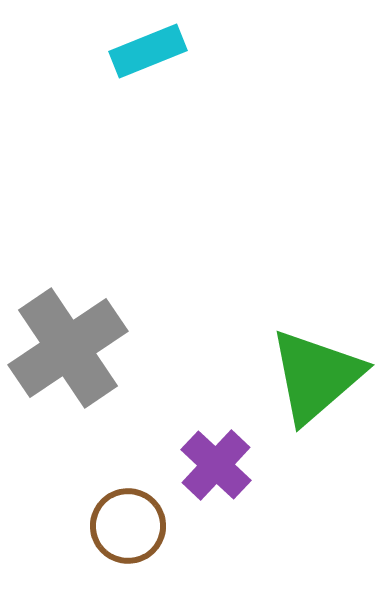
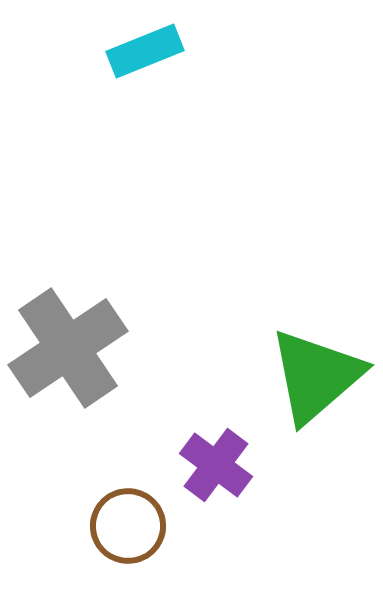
cyan rectangle: moved 3 px left
purple cross: rotated 6 degrees counterclockwise
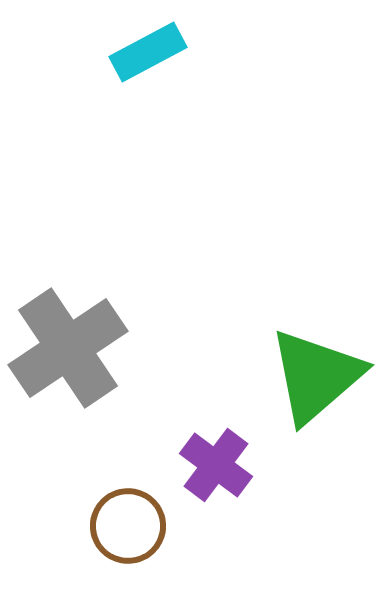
cyan rectangle: moved 3 px right, 1 px down; rotated 6 degrees counterclockwise
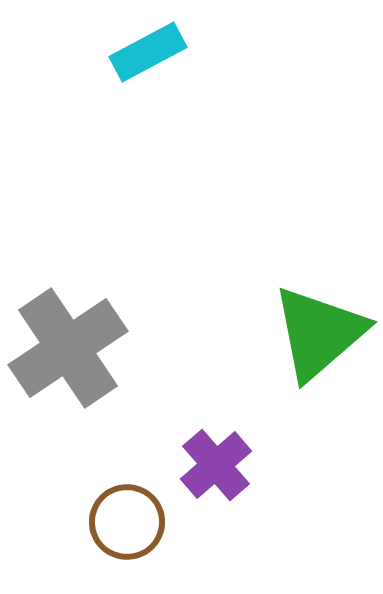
green triangle: moved 3 px right, 43 px up
purple cross: rotated 12 degrees clockwise
brown circle: moved 1 px left, 4 px up
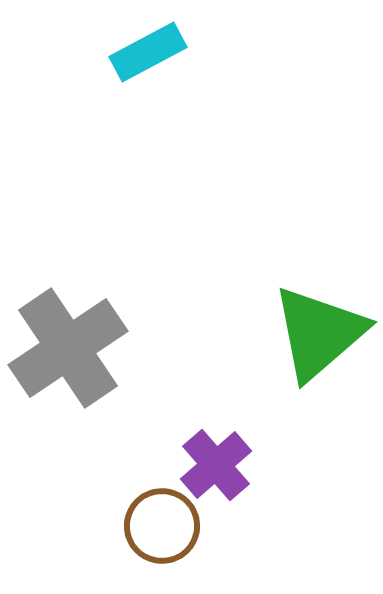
brown circle: moved 35 px right, 4 px down
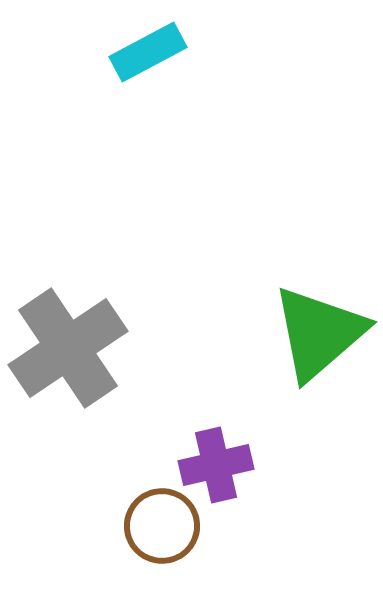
purple cross: rotated 28 degrees clockwise
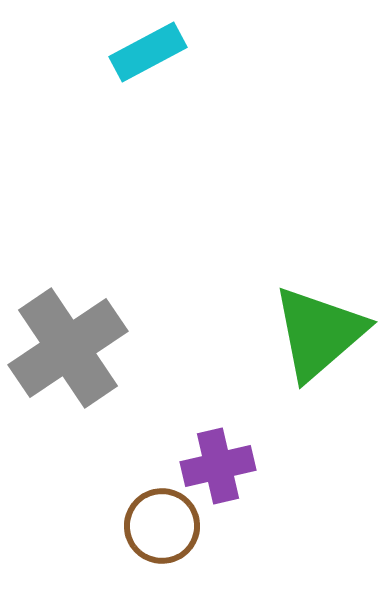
purple cross: moved 2 px right, 1 px down
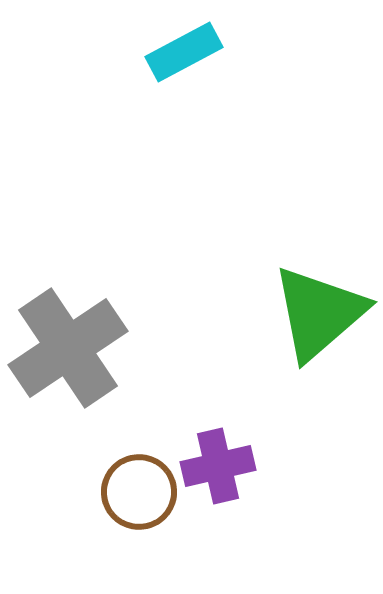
cyan rectangle: moved 36 px right
green triangle: moved 20 px up
brown circle: moved 23 px left, 34 px up
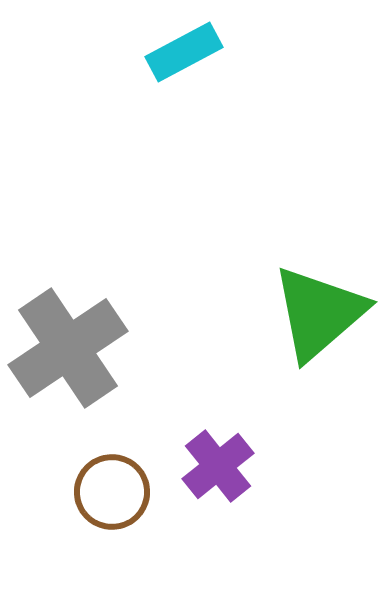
purple cross: rotated 26 degrees counterclockwise
brown circle: moved 27 px left
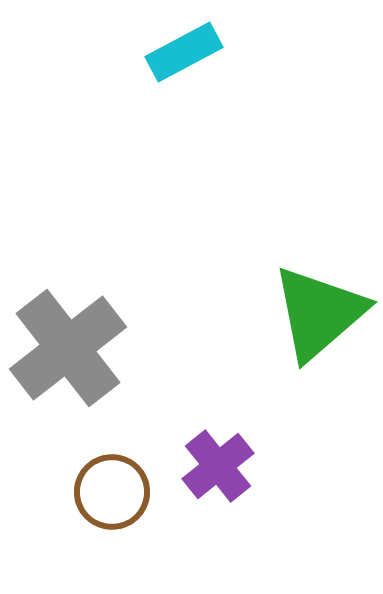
gray cross: rotated 4 degrees counterclockwise
